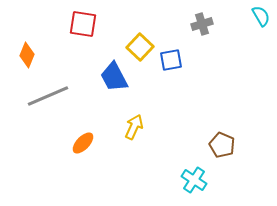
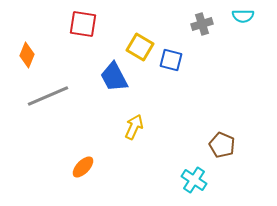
cyan semicircle: moved 18 px left; rotated 120 degrees clockwise
yellow square: rotated 12 degrees counterclockwise
blue square: rotated 25 degrees clockwise
orange ellipse: moved 24 px down
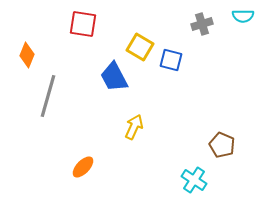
gray line: rotated 51 degrees counterclockwise
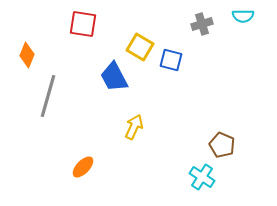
cyan cross: moved 8 px right, 3 px up
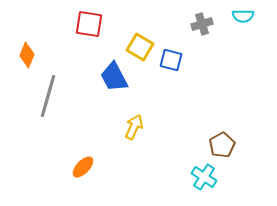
red square: moved 6 px right
brown pentagon: rotated 20 degrees clockwise
cyan cross: moved 2 px right
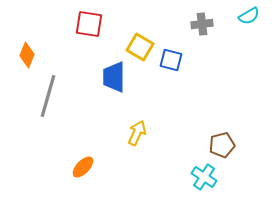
cyan semicircle: moved 6 px right; rotated 30 degrees counterclockwise
gray cross: rotated 10 degrees clockwise
blue trapezoid: rotated 28 degrees clockwise
yellow arrow: moved 3 px right, 6 px down
brown pentagon: rotated 15 degrees clockwise
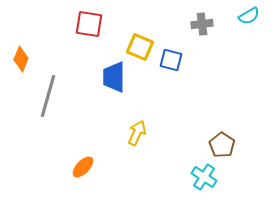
yellow square: rotated 8 degrees counterclockwise
orange diamond: moved 6 px left, 4 px down
brown pentagon: rotated 25 degrees counterclockwise
